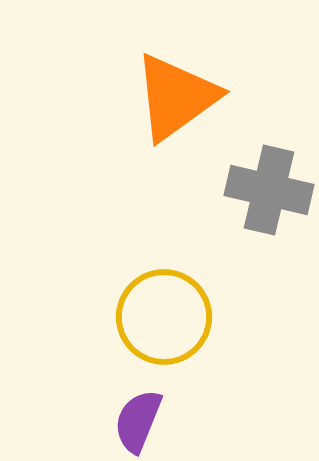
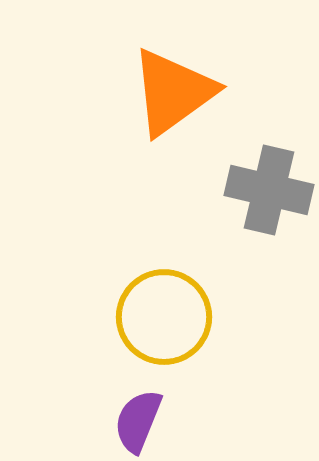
orange triangle: moved 3 px left, 5 px up
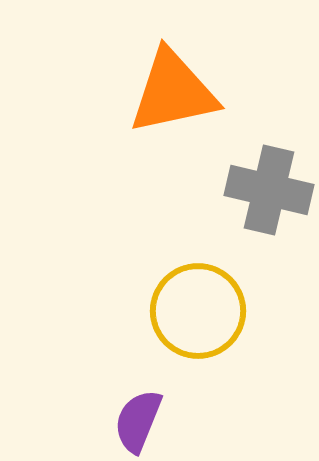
orange triangle: rotated 24 degrees clockwise
yellow circle: moved 34 px right, 6 px up
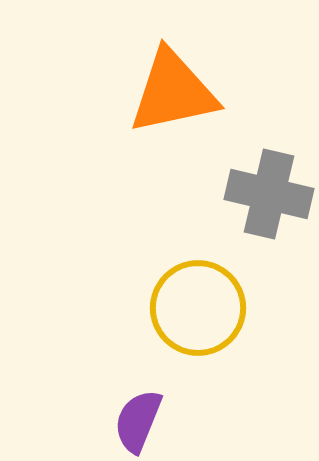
gray cross: moved 4 px down
yellow circle: moved 3 px up
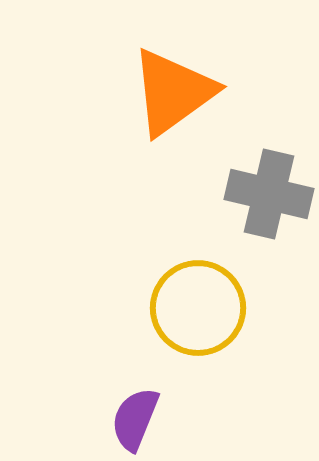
orange triangle: rotated 24 degrees counterclockwise
purple semicircle: moved 3 px left, 2 px up
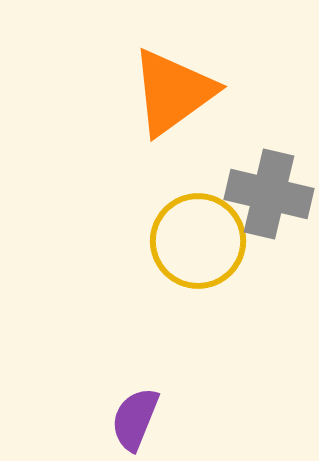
yellow circle: moved 67 px up
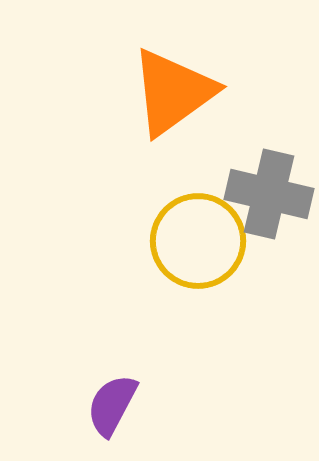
purple semicircle: moved 23 px left, 14 px up; rotated 6 degrees clockwise
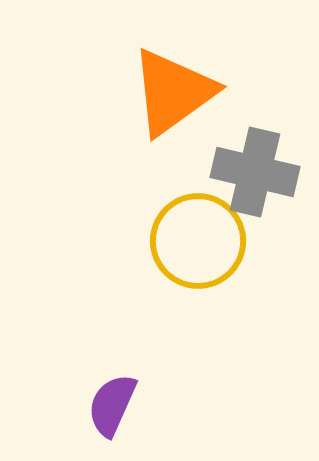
gray cross: moved 14 px left, 22 px up
purple semicircle: rotated 4 degrees counterclockwise
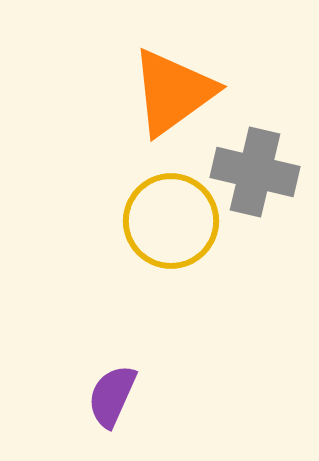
yellow circle: moved 27 px left, 20 px up
purple semicircle: moved 9 px up
